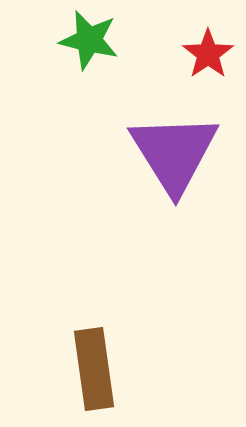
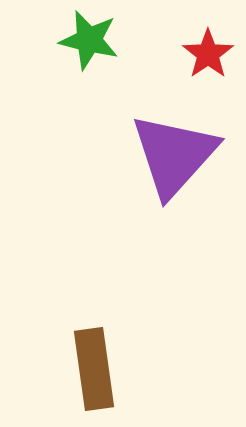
purple triangle: moved 2 px down; rotated 14 degrees clockwise
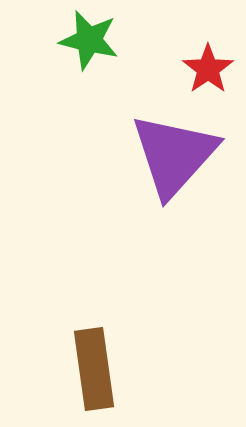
red star: moved 15 px down
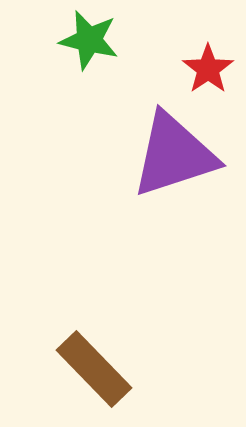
purple triangle: rotated 30 degrees clockwise
brown rectangle: rotated 36 degrees counterclockwise
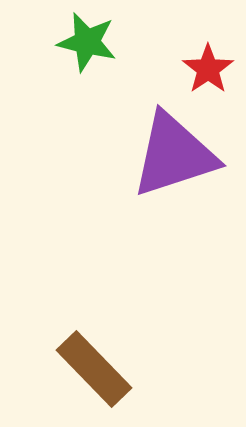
green star: moved 2 px left, 2 px down
